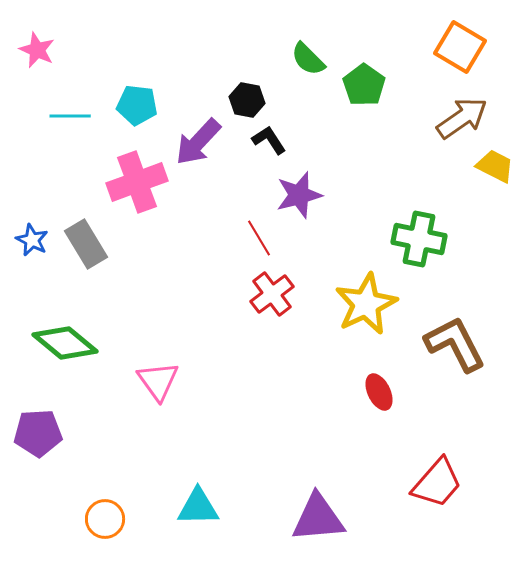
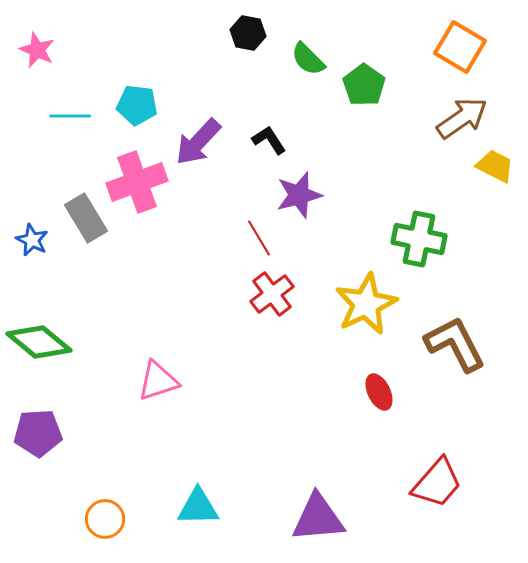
black hexagon: moved 1 px right, 67 px up
gray rectangle: moved 26 px up
green diamond: moved 26 px left, 1 px up
pink triangle: rotated 48 degrees clockwise
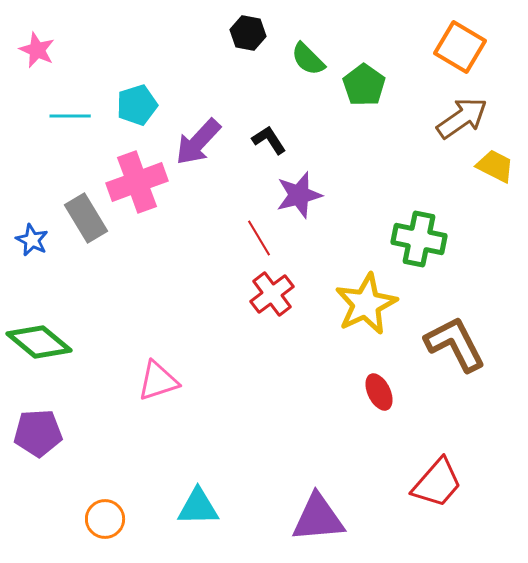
cyan pentagon: rotated 24 degrees counterclockwise
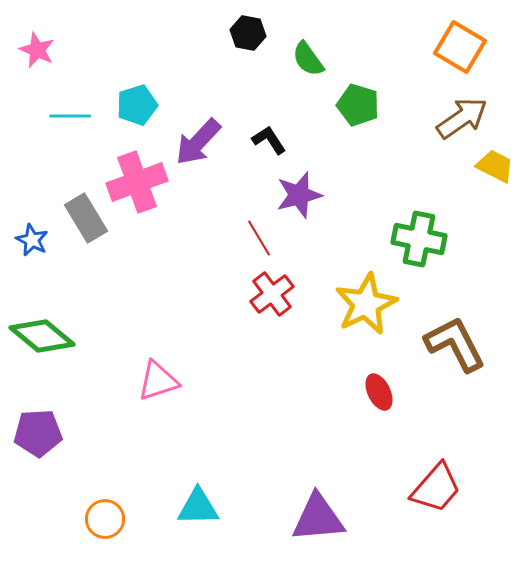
green semicircle: rotated 9 degrees clockwise
green pentagon: moved 6 px left, 20 px down; rotated 18 degrees counterclockwise
green diamond: moved 3 px right, 6 px up
red trapezoid: moved 1 px left, 5 px down
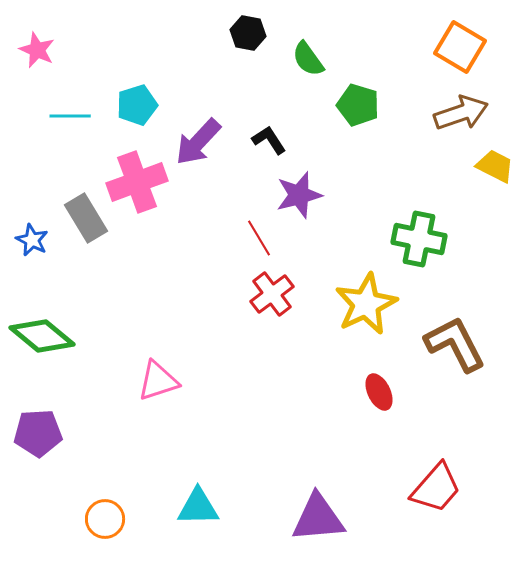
brown arrow: moved 1 px left, 5 px up; rotated 16 degrees clockwise
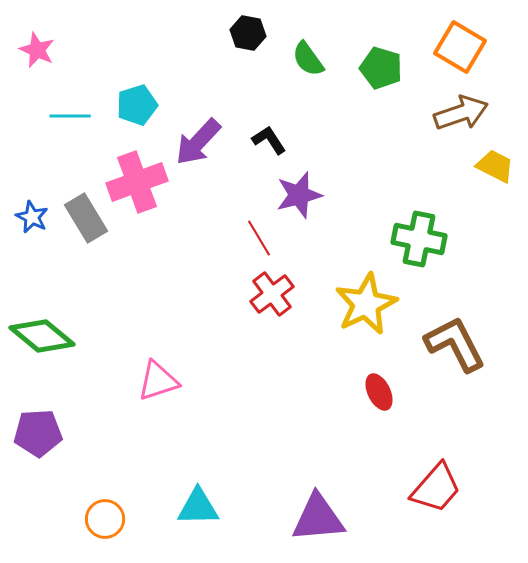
green pentagon: moved 23 px right, 37 px up
blue star: moved 23 px up
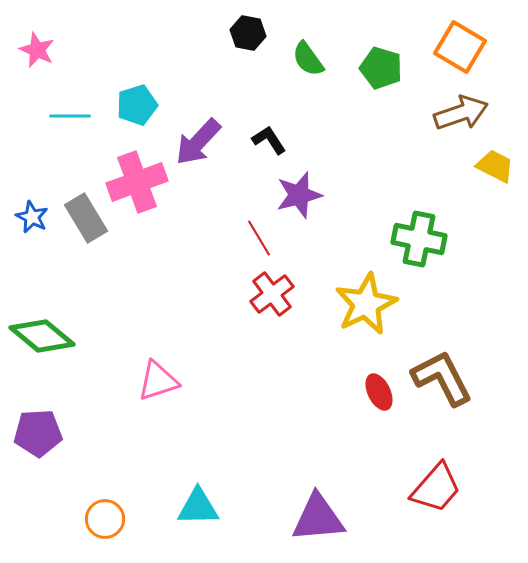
brown L-shape: moved 13 px left, 34 px down
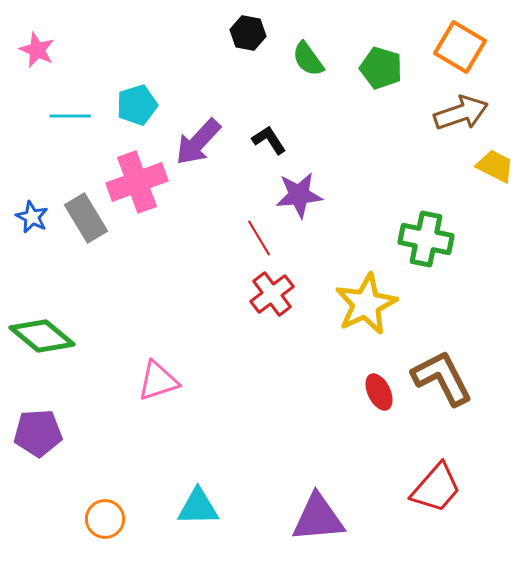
purple star: rotated 9 degrees clockwise
green cross: moved 7 px right
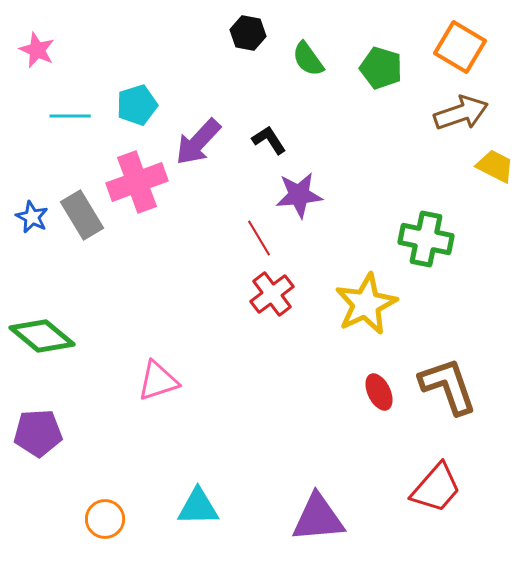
gray rectangle: moved 4 px left, 3 px up
brown L-shape: moved 6 px right, 8 px down; rotated 8 degrees clockwise
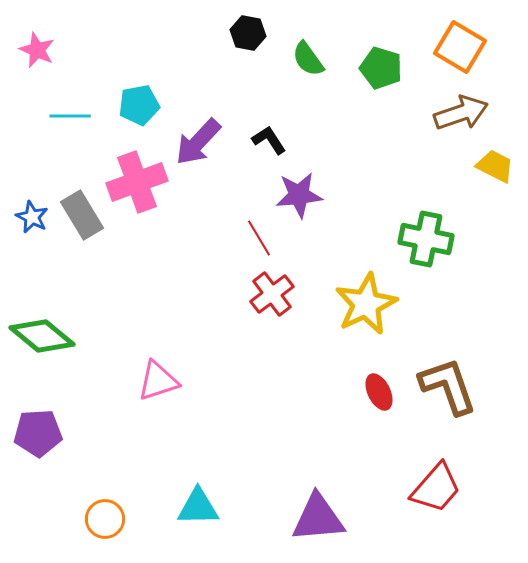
cyan pentagon: moved 2 px right; rotated 6 degrees clockwise
